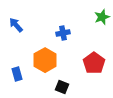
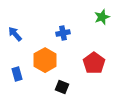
blue arrow: moved 1 px left, 9 px down
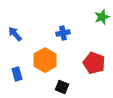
red pentagon: rotated 15 degrees counterclockwise
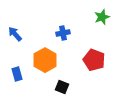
red pentagon: moved 3 px up
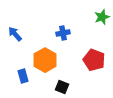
blue rectangle: moved 6 px right, 2 px down
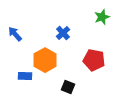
blue cross: rotated 32 degrees counterclockwise
red pentagon: rotated 10 degrees counterclockwise
blue rectangle: moved 2 px right; rotated 72 degrees counterclockwise
black square: moved 6 px right
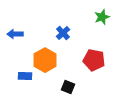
blue arrow: rotated 49 degrees counterclockwise
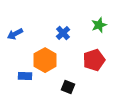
green star: moved 3 px left, 8 px down
blue arrow: rotated 28 degrees counterclockwise
red pentagon: rotated 30 degrees counterclockwise
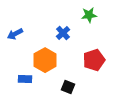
green star: moved 10 px left, 10 px up; rotated 14 degrees clockwise
blue rectangle: moved 3 px down
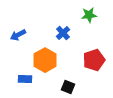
blue arrow: moved 3 px right, 1 px down
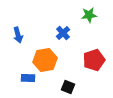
blue arrow: rotated 77 degrees counterclockwise
orange hexagon: rotated 20 degrees clockwise
blue rectangle: moved 3 px right, 1 px up
